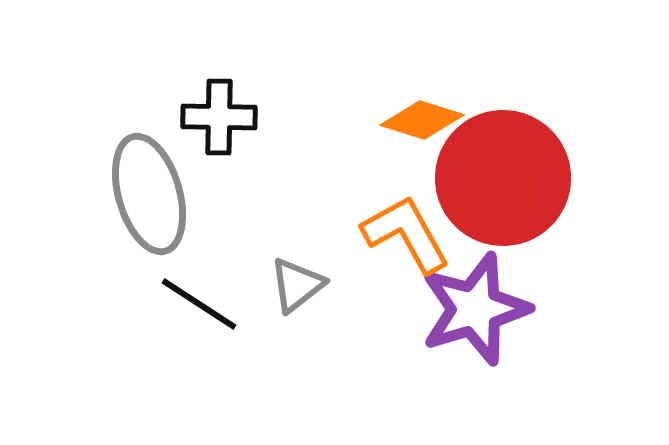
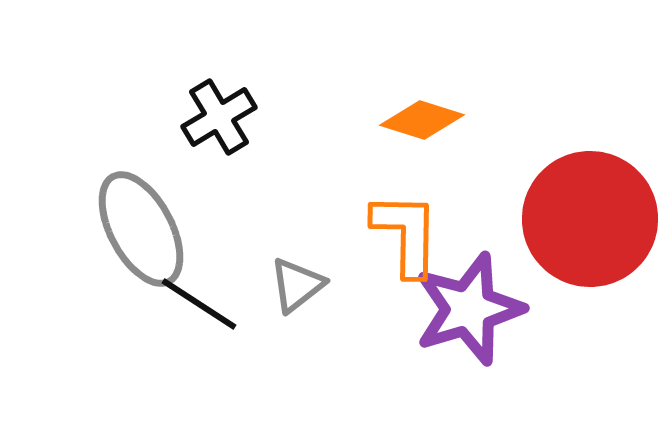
black cross: rotated 32 degrees counterclockwise
red circle: moved 87 px right, 41 px down
gray ellipse: moved 8 px left, 35 px down; rotated 12 degrees counterclockwise
orange L-shape: rotated 30 degrees clockwise
purple star: moved 6 px left
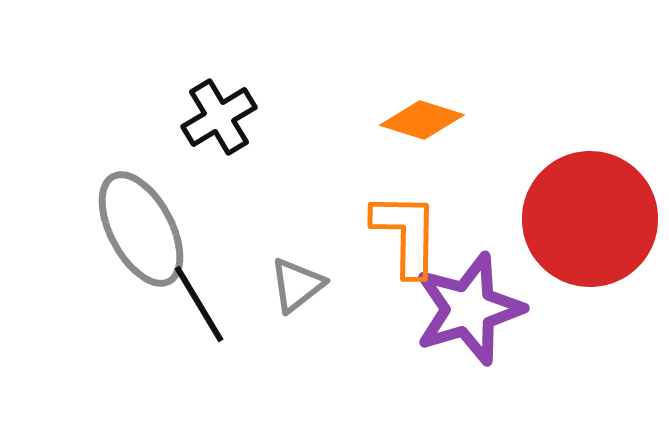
black line: rotated 26 degrees clockwise
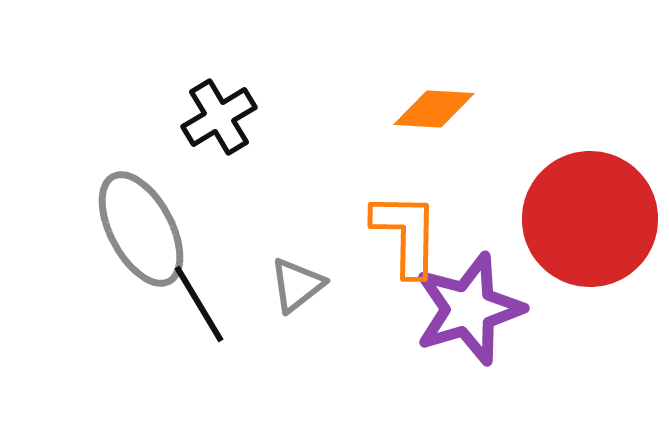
orange diamond: moved 12 px right, 11 px up; rotated 14 degrees counterclockwise
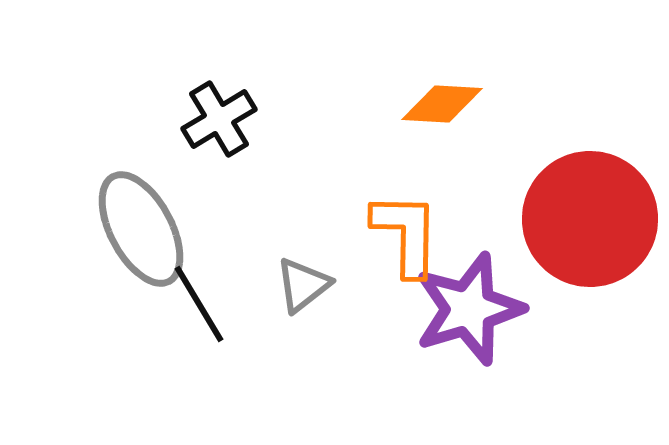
orange diamond: moved 8 px right, 5 px up
black cross: moved 2 px down
gray triangle: moved 6 px right
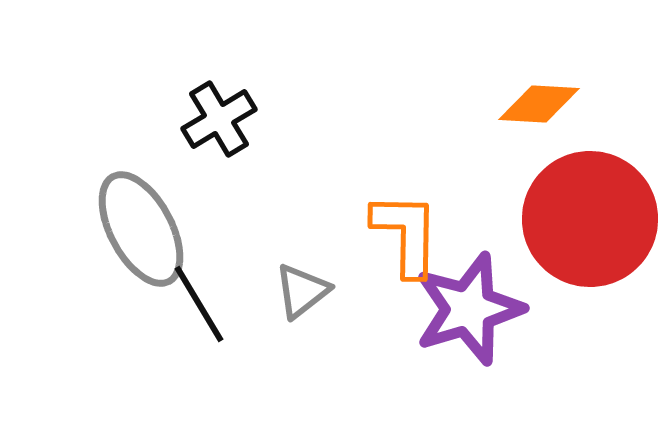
orange diamond: moved 97 px right
gray triangle: moved 1 px left, 6 px down
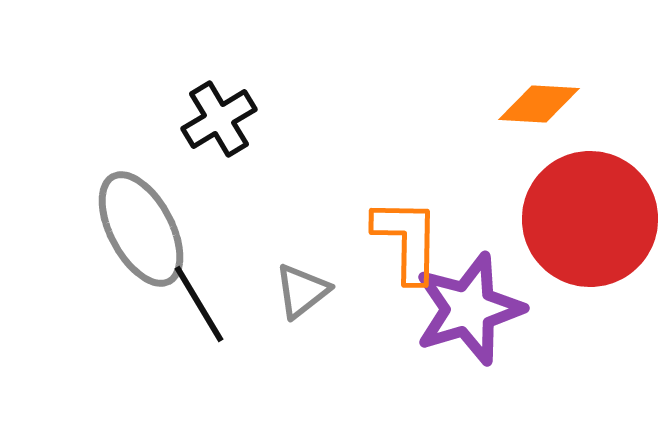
orange L-shape: moved 1 px right, 6 px down
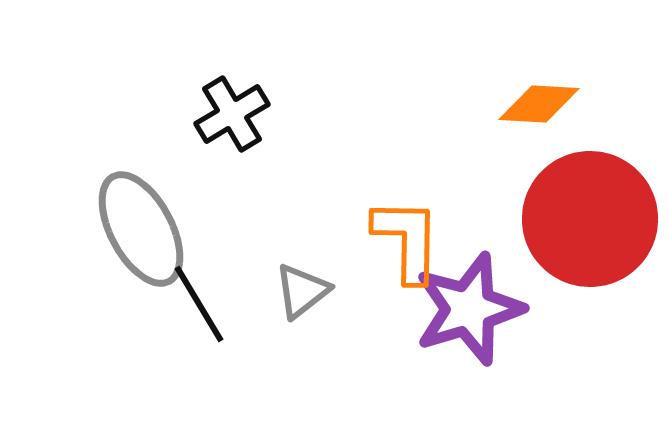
black cross: moved 13 px right, 5 px up
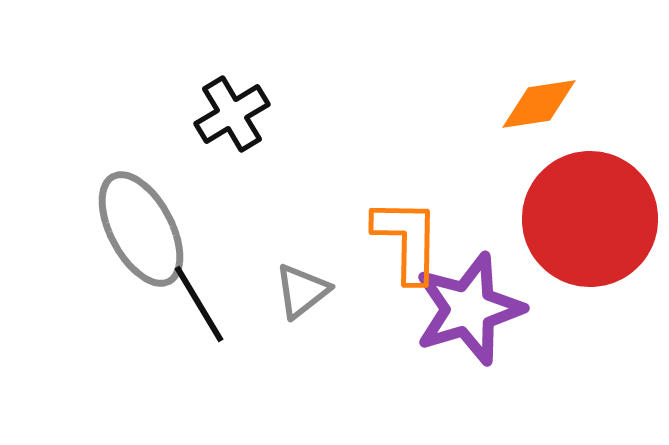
orange diamond: rotated 12 degrees counterclockwise
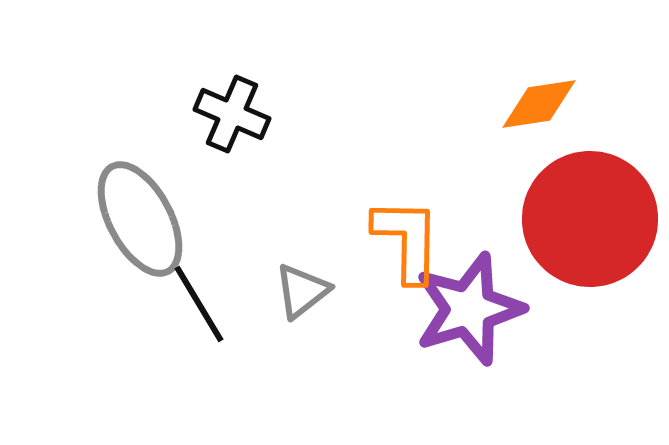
black cross: rotated 36 degrees counterclockwise
gray ellipse: moved 1 px left, 10 px up
